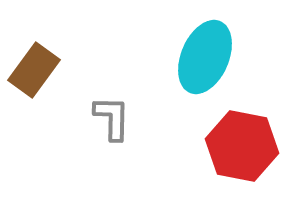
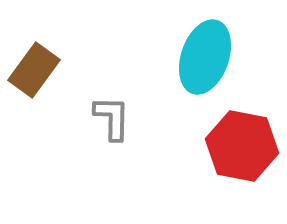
cyan ellipse: rotated 4 degrees counterclockwise
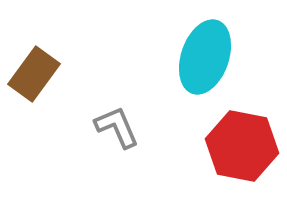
brown rectangle: moved 4 px down
gray L-shape: moved 5 px right, 9 px down; rotated 24 degrees counterclockwise
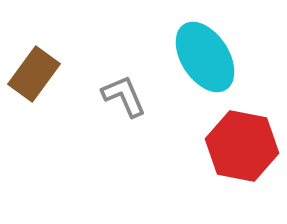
cyan ellipse: rotated 52 degrees counterclockwise
gray L-shape: moved 7 px right, 31 px up
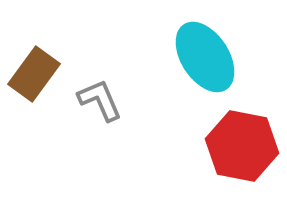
gray L-shape: moved 24 px left, 4 px down
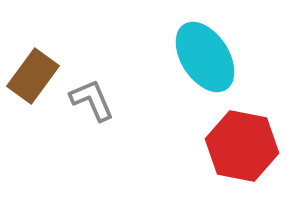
brown rectangle: moved 1 px left, 2 px down
gray L-shape: moved 8 px left
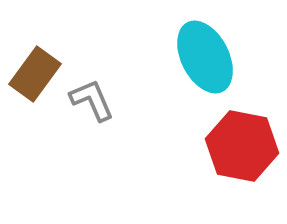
cyan ellipse: rotated 6 degrees clockwise
brown rectangle: moved 2 px right, 2 px up
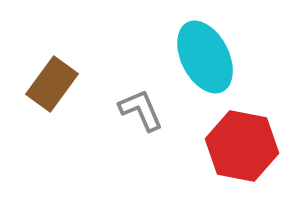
brown rectangle: moved 17 px right, 10 px down
gray L-shape: moved 49 px right, 10 px down
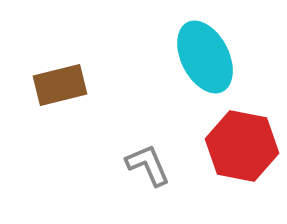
brown rectangle: moved 8 px right, 1 px down; rotated 40 degrees clockwise
gray L-shape: moved 7 px right, 55 px down
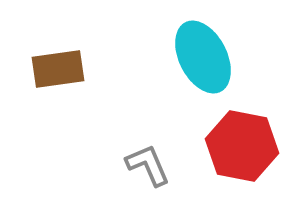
cyan ellipse: moved 2 px left
brown rectangle: moved 2 px left, 16 px up; rotated 6 degrees clockwise
